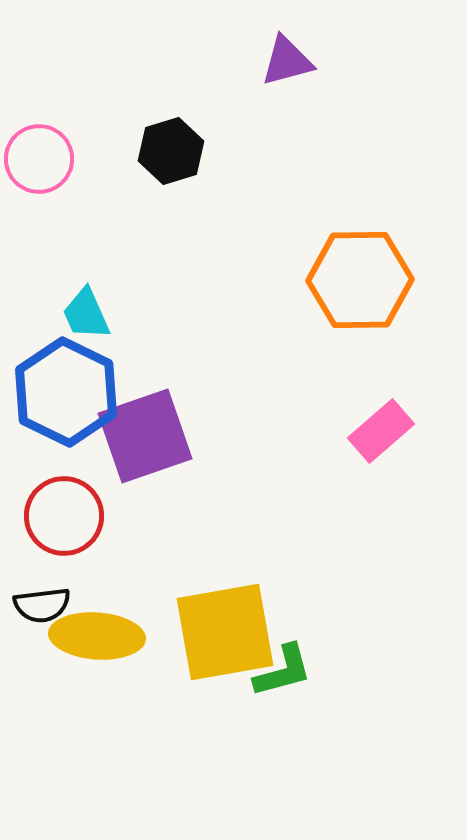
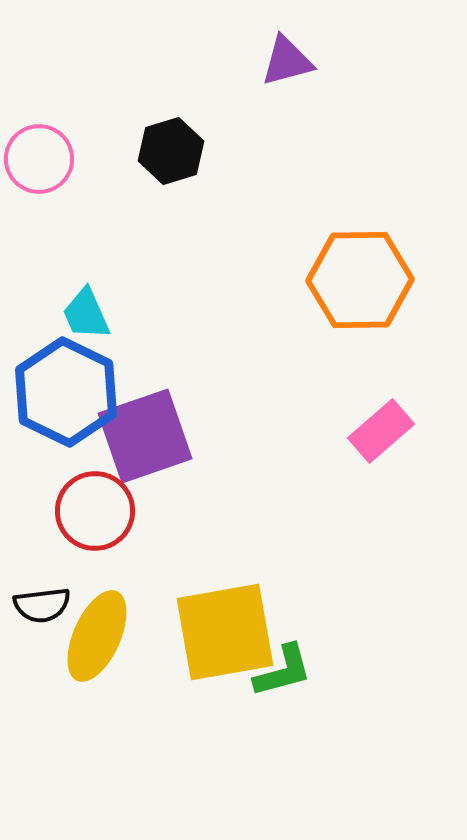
red circle: moved 31 px right, 5 px up
yellow ellipse: rotated 70 degrees counterclockwise
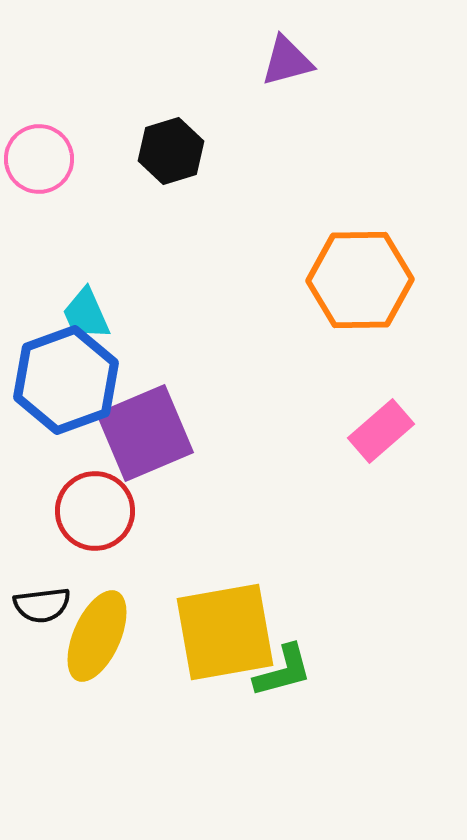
blue hexagon: moved 12 px up; rotated 14 degrees clockwise
purple square: moved 3 px up; rotated 4 degrees counterclockwise
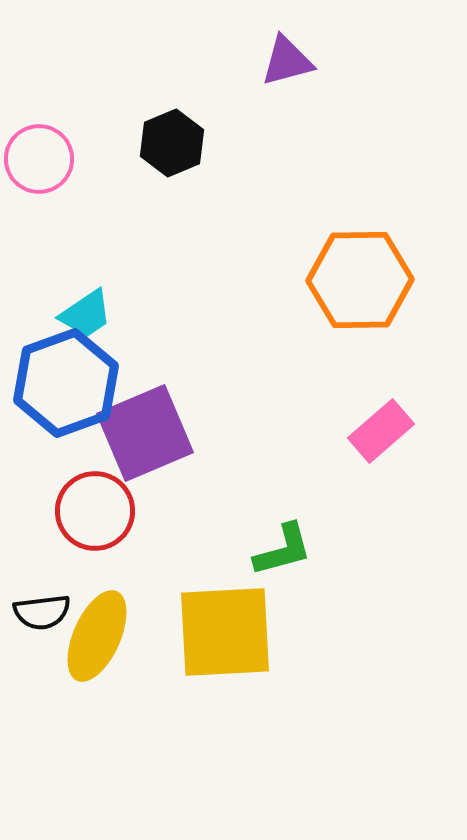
black hexagon: moved 1 px right, 8 px up; rotated 6 degrees counterclockwise
cyan trapezoid: rotated 100 degrees counterclockwise
blue hexagon: moved 3 px down
black semicircle: moved 7 px down
yellow square: rotated 7 degrees clockwise
green L-shape: moved 121 px up
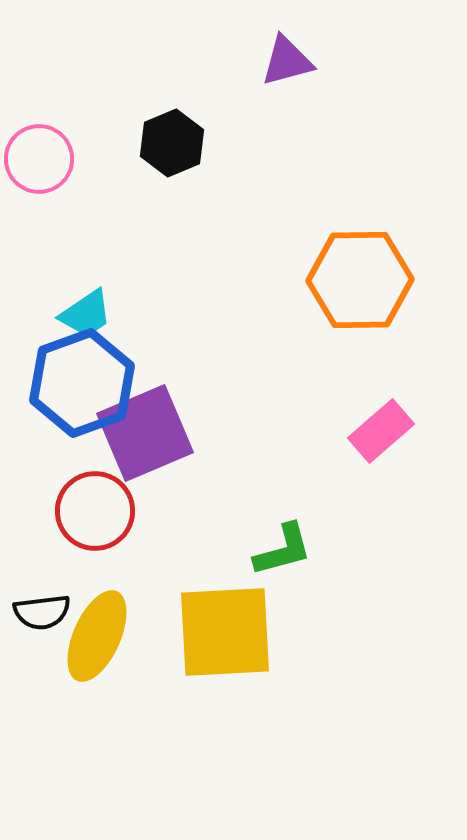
blue hexagon: moved 16 px right
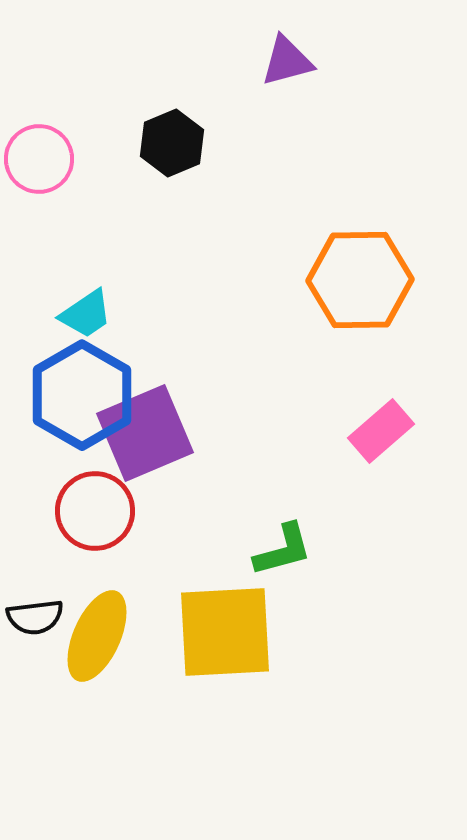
blue hexagon: moved 12 px down; rotated 10 degrees counterclockwise
black semicircle: moved 7 px left, 5 px down
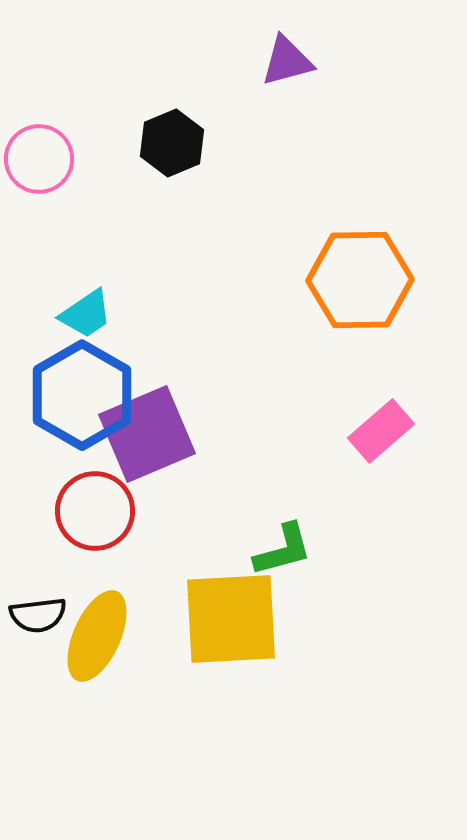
purple square: moved 2 px right, 1 px down
black semicircle: moved 3 px right, 2 px up
yellow square: moved 6 px right, 13 px up
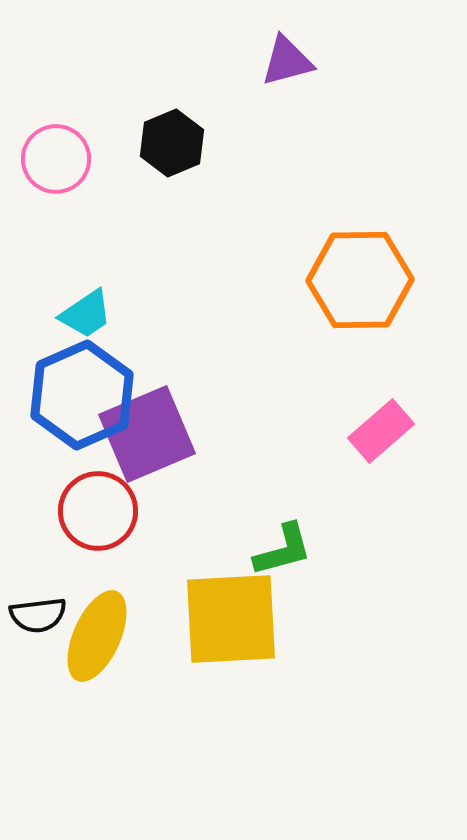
pink circle: moved 17 px right
blue hexagon: rotated 6 degrees clockwise
red circle: moved 3 px right
